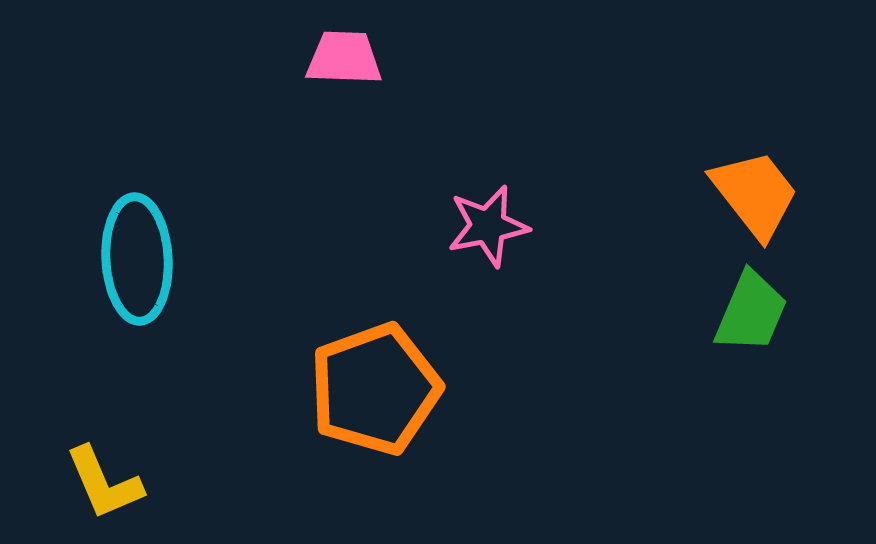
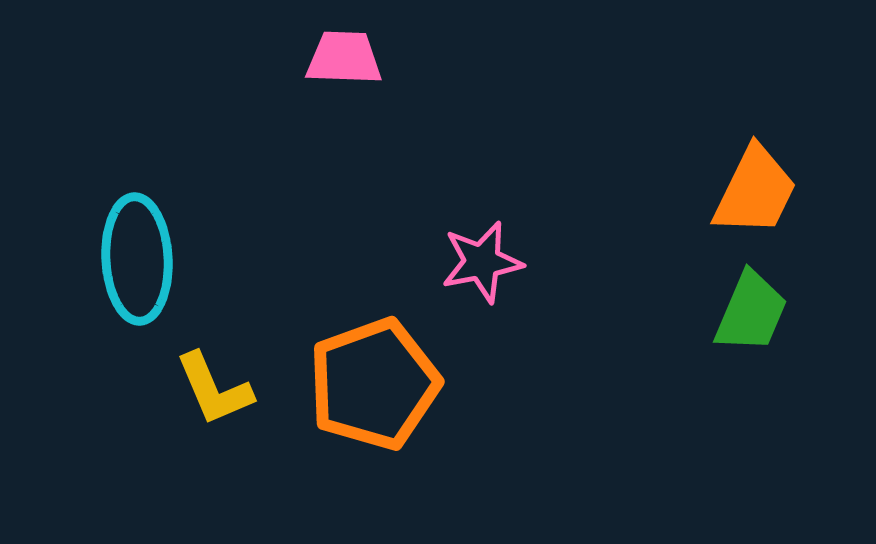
orange trapezoid: moved 3 px up; rotated 64 degrees clockwise
pink star: moved 6 px left, 36 px down
orange pentagon: moved 1 px left, 5 px up
yellow L-shape: moved 110 px right, 94 px up
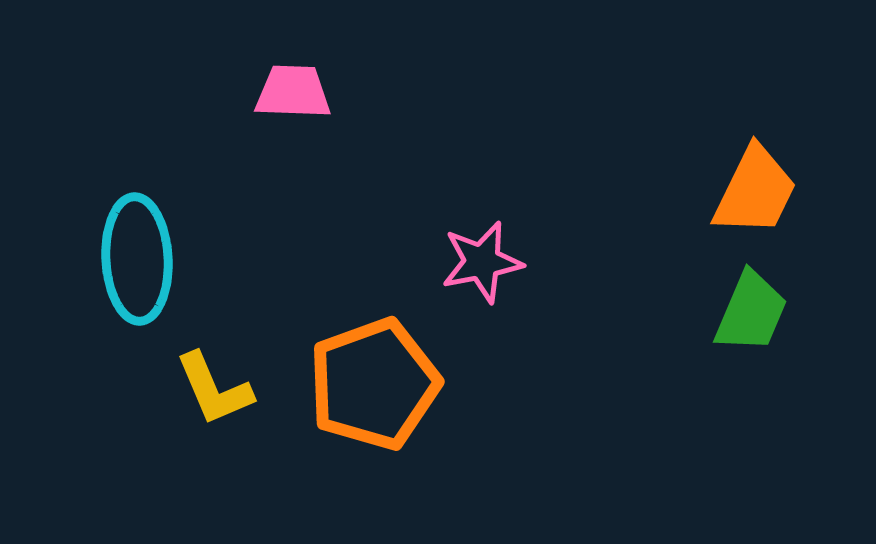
pink trapezoid: moved 51 px left, 34 px down
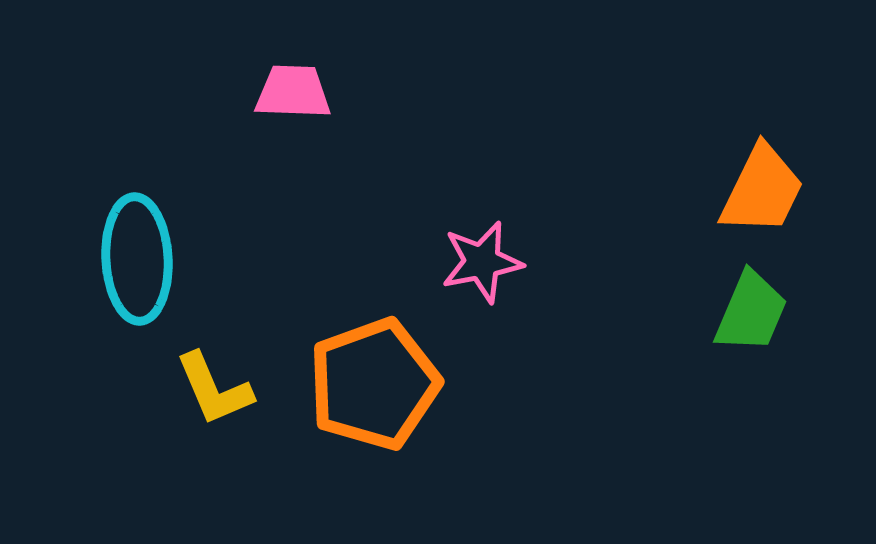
orange trapezoid: moved 7 px right, 1 px up
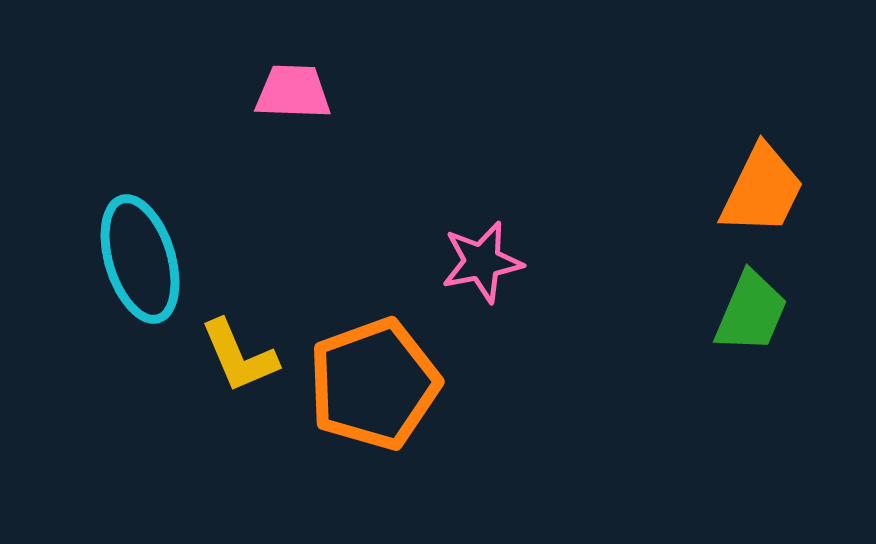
cyan ellipse: moved 3 px right; rotated 14 degrees counterclockwise
yellow L-shape: moved 25 px right, 33 px up
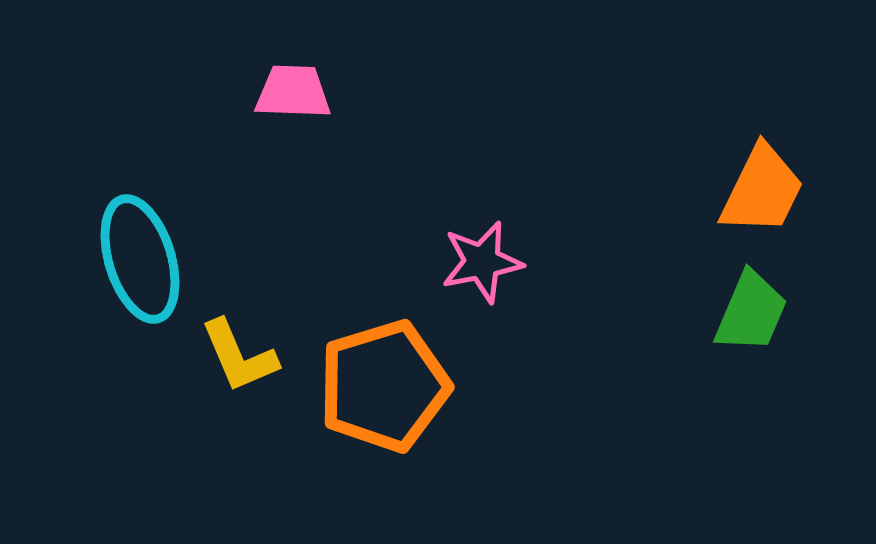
orange pentagon: moved 10 px right, 2 px down; rotated 3 degrees clockwise
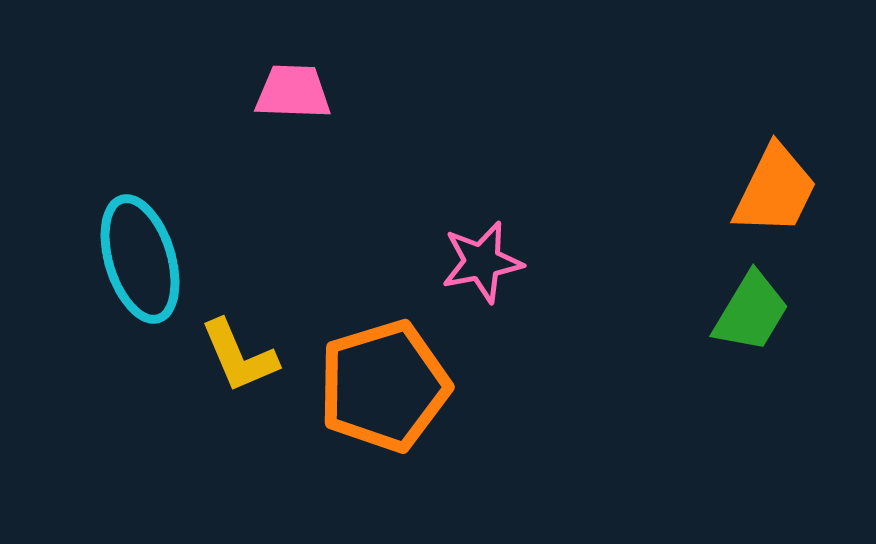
orange trapezoid: moved 13 px right
green trapezoid: rotated 8 degrees clockwise
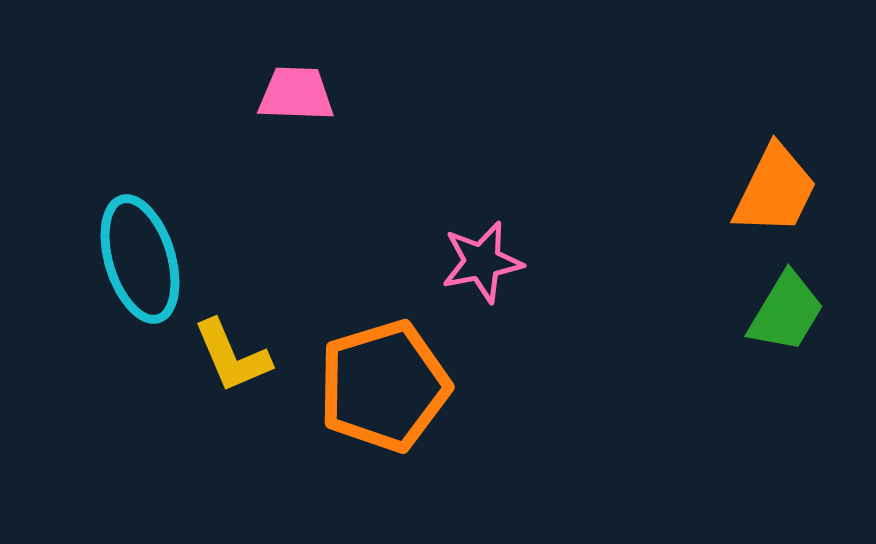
pink trapezoid: moved 3 px right, 2 px down
green trapezoid: moved 35 px right
yellow L-shape: moved 7 px left
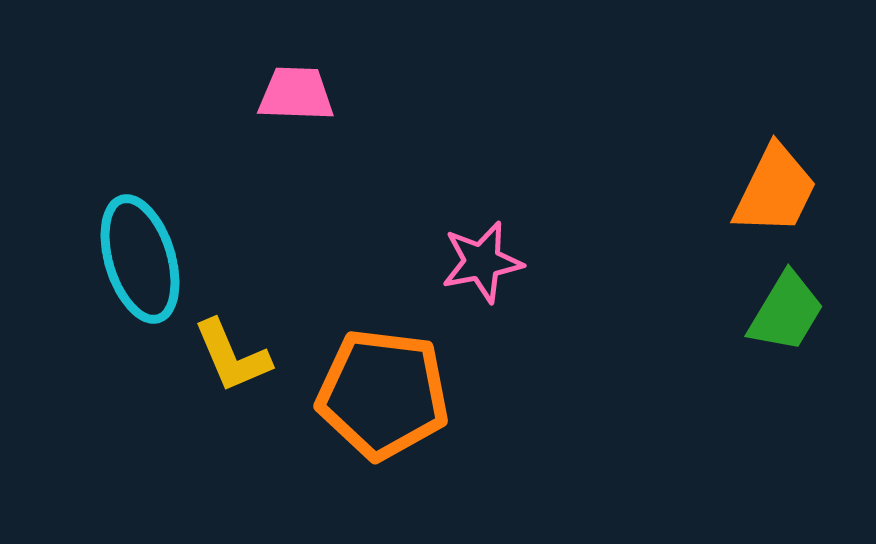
orange pentagon: moved 1 px left, 8 px down; rotated 24 degrees clockwise
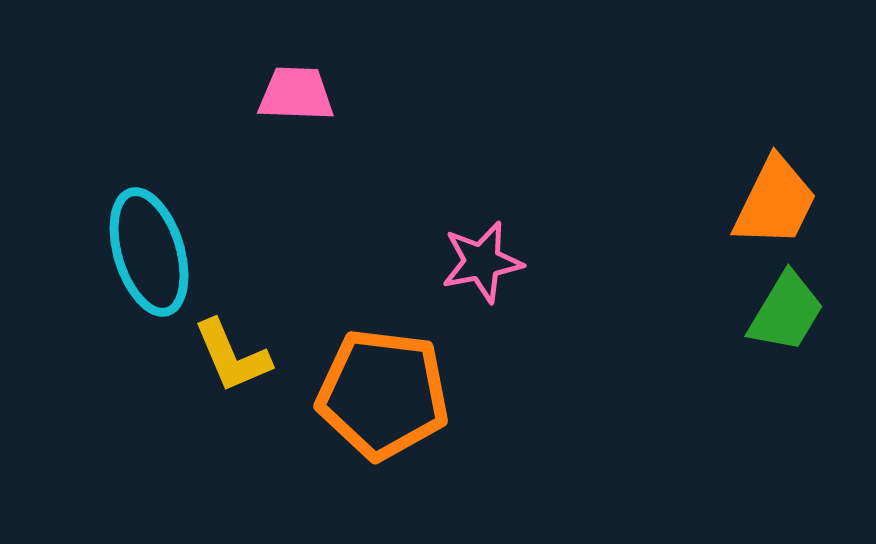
orange trapezoid: moved 12 px down
cyan ellipse: moved 9 px right, 7 px up
